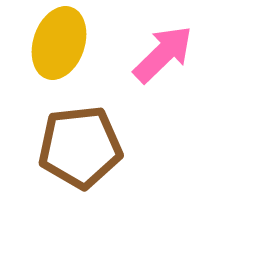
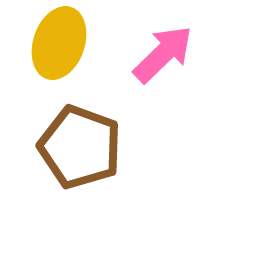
brown pentagon: rotated 26 degrees clockwise
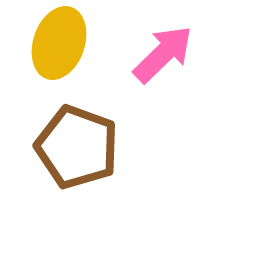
brown pentagon: moved 3 px left
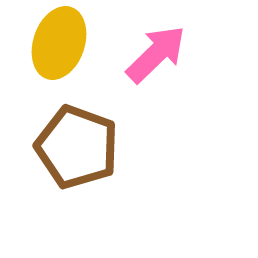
pink arrow: moved 7 px left
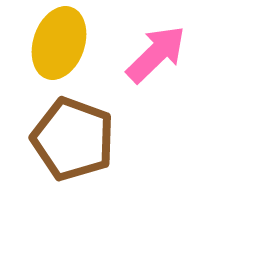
brown pentagon: moved 4 px left, 8 px up
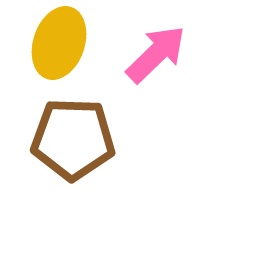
brown pentagon: rotated 18 degrees counterclockwise
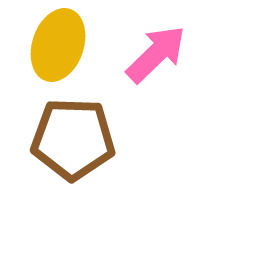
yellow ellipse: moved 1 px left, 2 px down
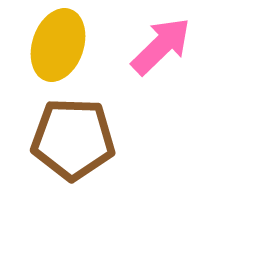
pink arrow: moved 5 px right, 8 px up
